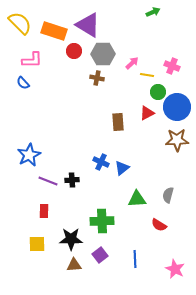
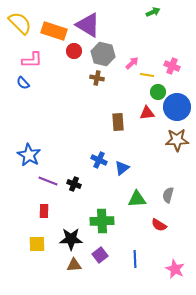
gray hexagon: rotated 15 degrees clockwise
red triangle: rotated 21 degrees clockwise
blue star: rotated 15 degrees counterclockwise
blue cross: moved 2 px left, 2 px up
black cross: moved 2 px right, 4 px down; rotated 24 degrees clockwise
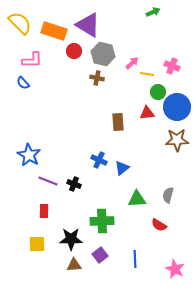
yellow line: moved 1 px up
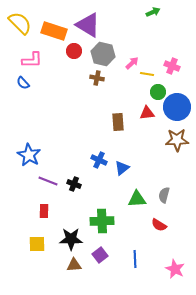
gray semicircle: moved 4 px left
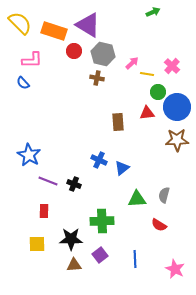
pink cross: rotated 21 degrees clockwise
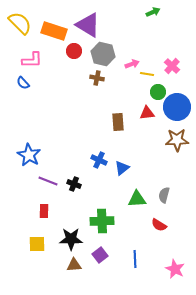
pink arrow: moved 1 px down; rotated 24 degrees clockwise
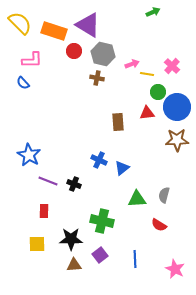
green cross: rotated 15 degrees clockwise
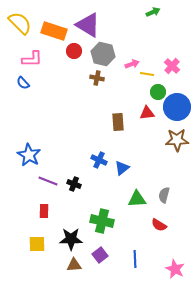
pink L-shape: moved 1 px up
